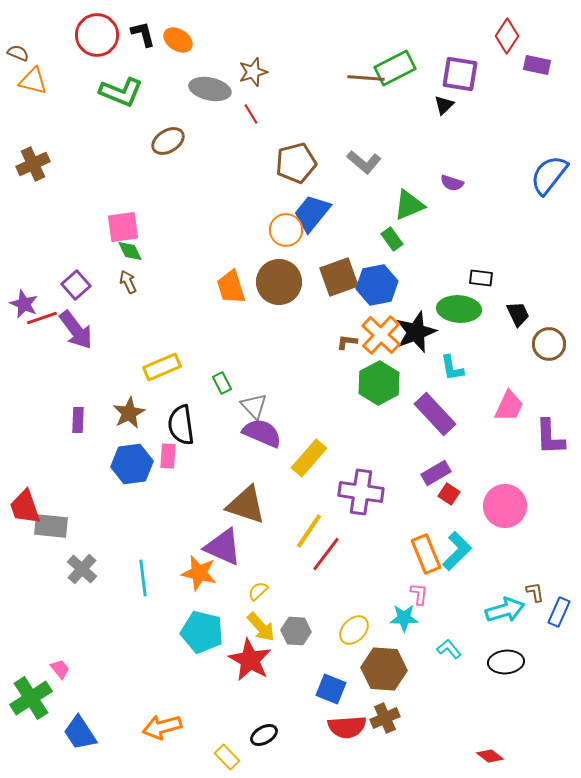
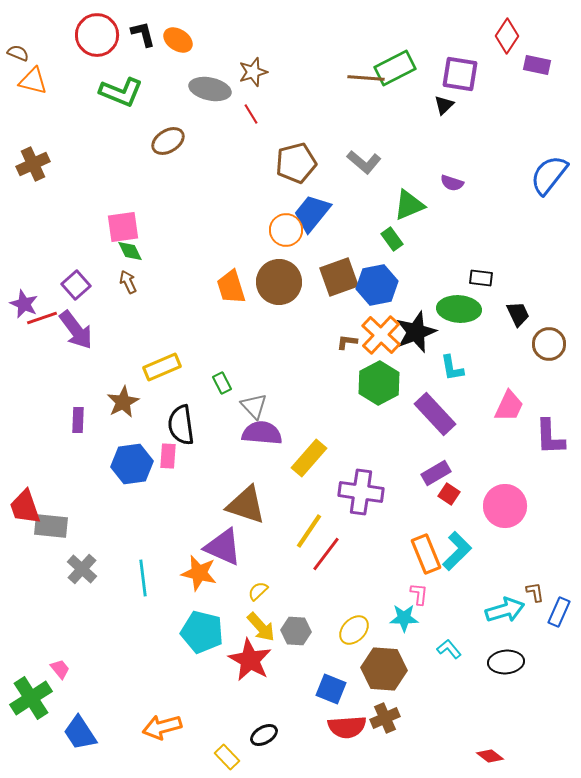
brown star at (129, 413): moved 6 px left, 11 px up
purple semicircle at (262, 433): rotated 18 degrees counterclockwise
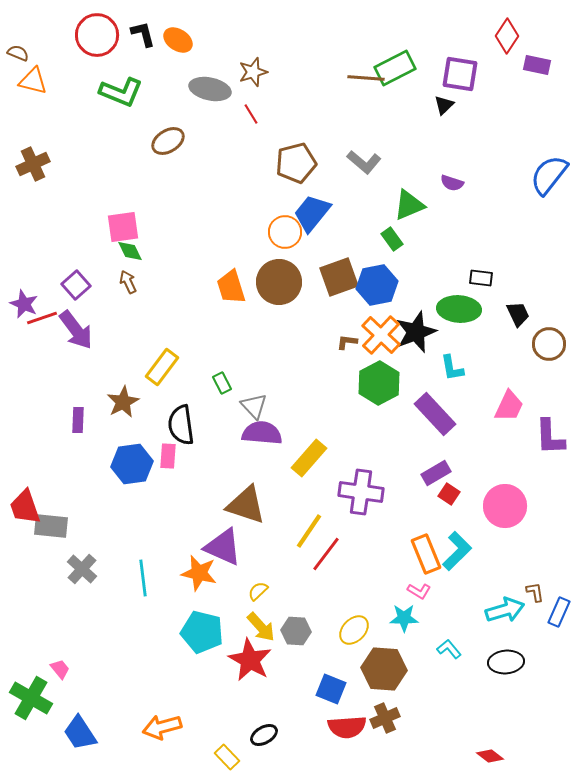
orange circle at (286, 230): moved 1 px left, 2 px down
yellow rectangle at (162, 367): rotated 30 degrees counterclockwise
pink L-shape at (419, 594): moved 3 px up; rotated 115 degrees clockwise
green cross at (31, 698): rotated 27 degrees counterclockwise
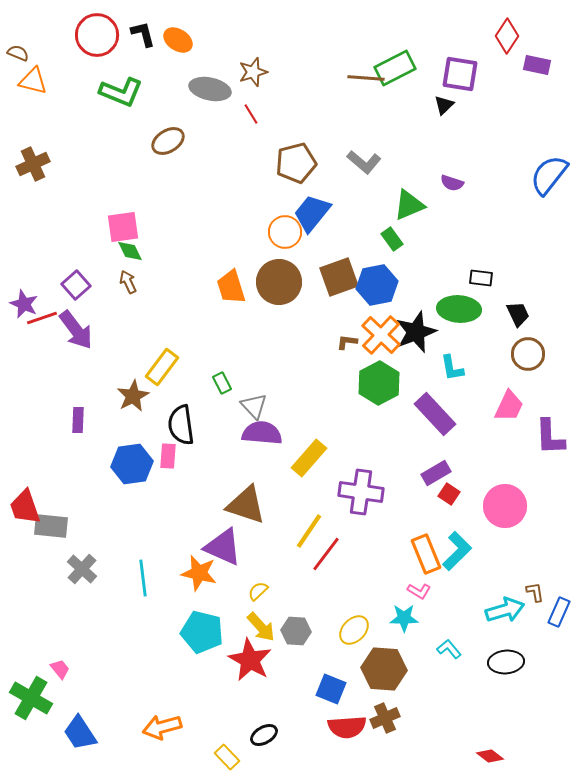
brown circle at (549, 344): moved 21 px left, 10 px down
brown star at (123, 402): moved 10 px right, 6 px up
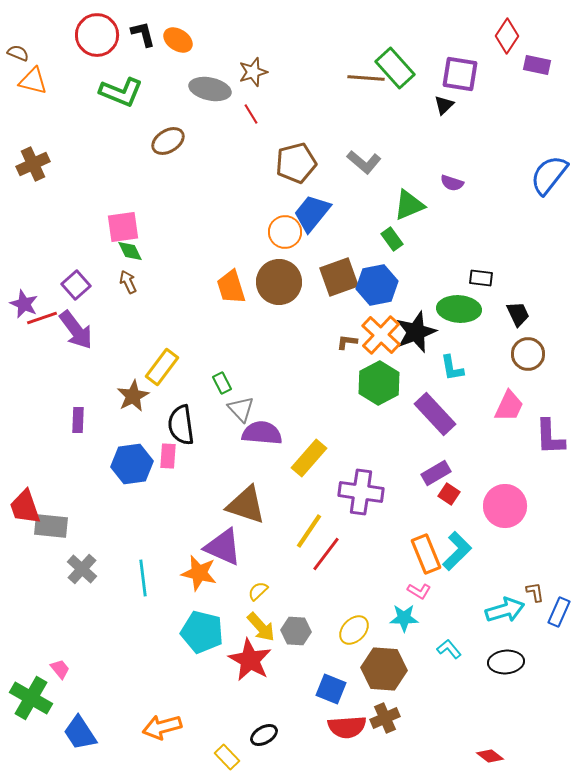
green rectangle at (395, 68): rotated 75 degrees clockwise
gray triangle at (254, 406): moved 13 px left, 3 px down
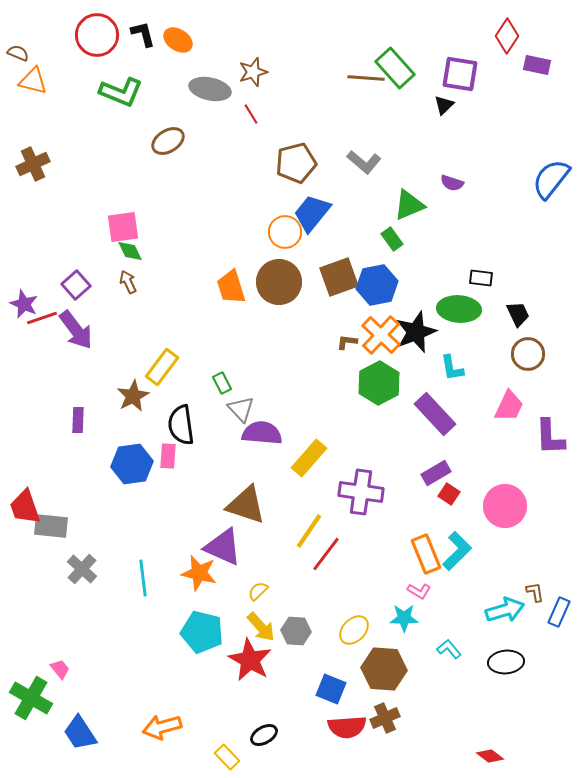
blue semicircle at (549, 175): moved 2 px right, 4 px down
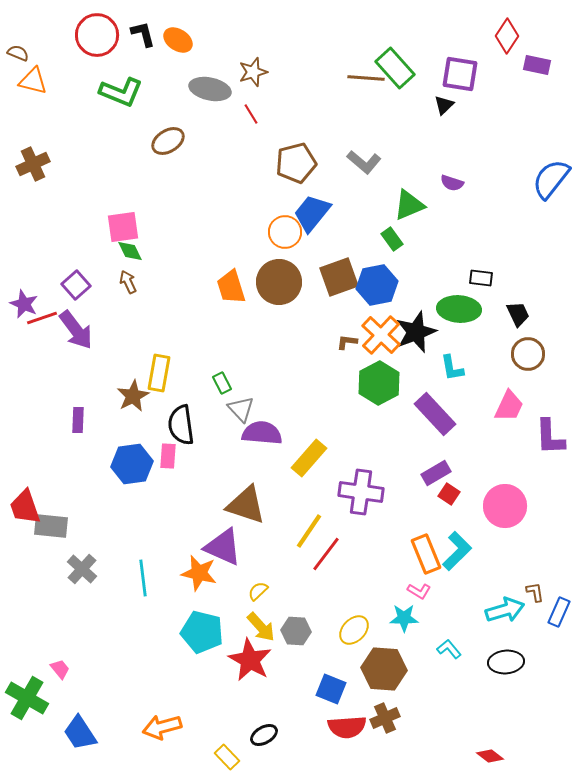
yellow rectangle at (162, 367): moved 3 px left, 6 px down; rotated 27 degrees counterclockwise
green cross at (31, 698): moved 4 px left
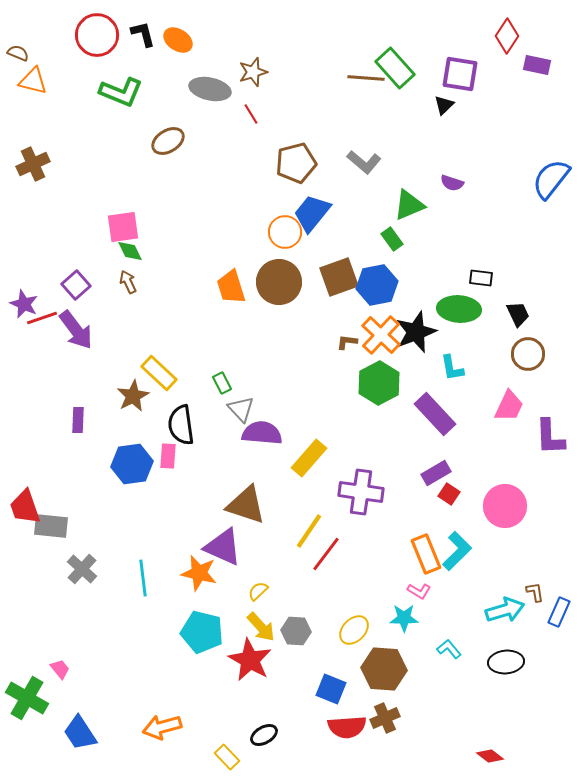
yellow rectangle at (159, 373): rotated 57 degrees counterclockwise
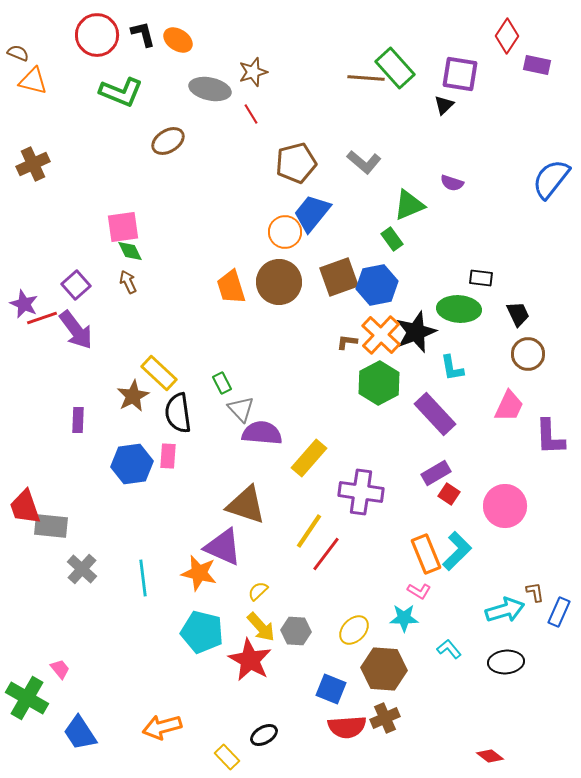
black semicircle at (181, 425): moved 3 px left, 12 px up
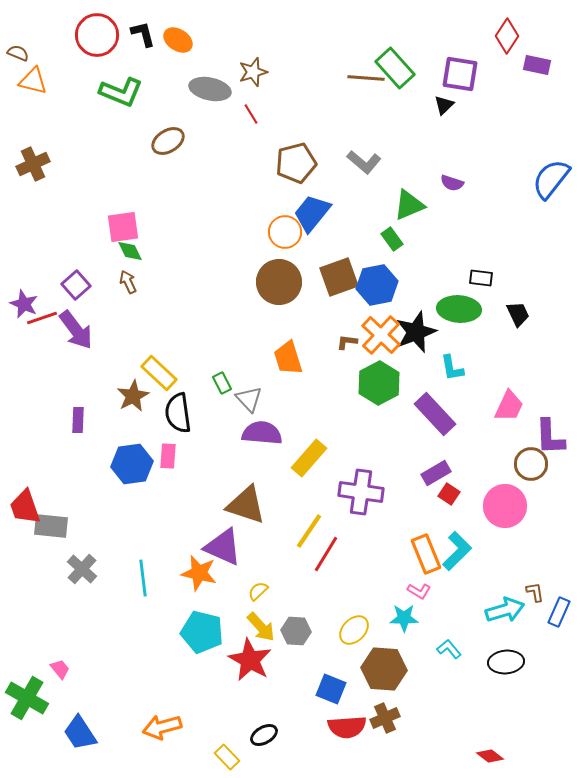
orange trapezoid at (231, 287): moved 57 px right, 71 px down
brown circle at (528, 354): moved 3 px right, 110 px down
gray triangle at (241, 409): moved 8 px right, 10 px up
red line at (326, 554): rotated 6 degrees counterclockwise
